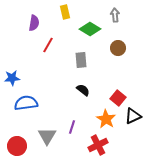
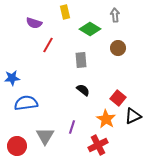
purple semicircle: rotated 98 degrees clockwise
gray triangle: moved 2 px left
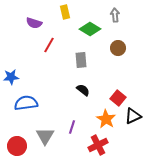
red line: moved 1 px right
blue star: moved 1 px left, 1 px up
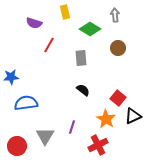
gray rectangle: moved 2 px up
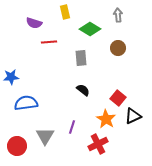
gray arrow: moved 3 px right
red line: moved 3 px up; rotated 56 degrees clockwise
red cross: moved 1 px up
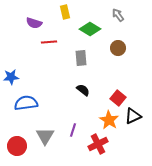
gray arrow: rotated 32 degrees counterclockwise
orange star: moved 3 px right, 1 px down
purple line: moved 1 px right, 3 px down
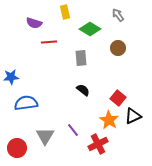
purple line: rotated 56 degrees counterclockwise
red circle: moved 2 px down
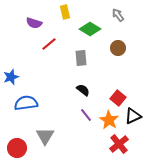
red line: moved 2 px down; rotated 35 degrees counterclockwise
blue star: rotated 14 degrees counterclockwise
purple line: moved 13 px right, 15 px up
red cross: moved 21 px right; rotated 12 degrees counterclockwise
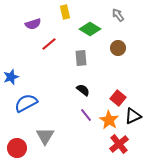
purple semicircle: moved 1 px left, 1 px down; rotated 35 degrees counterclockwise
blue semicircle: rotated 20 degrees counterclockwise
